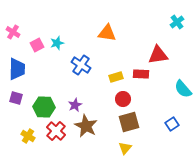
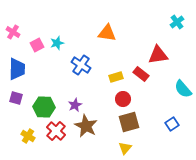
red rectangle: rotated 35 degrees clockwise
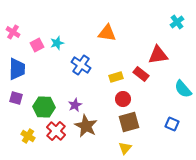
blue square: rotated 32 degrees counterclockwise
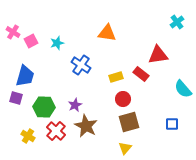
pink square: moved 6 px left, 4 px up
blue trapezoid: moved 8 px right, 7 px down; rotated 15 degrees clockwise
blue square: rotated 24 degrees counterclockwise
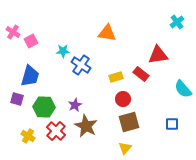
cyan star: moved 6 px right, 8 px down; rotated 16 degrees clockwise
blue trapezoid: moved 5 px right
purple square: moved 1 px right, 1 px down
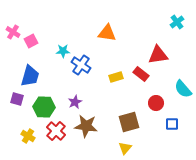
red circle: moved 33 px right, 4 px down
purple star: moved 3 px up
brown star: rotated 20 degrees counterclockwise
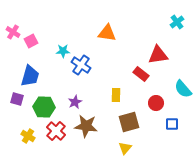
yellow rectangle: moved 18 px down; rotated 72 degrees counterclockwise
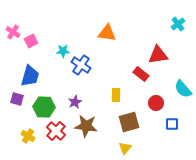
cyan cross: moved 1 px right, 2 px down
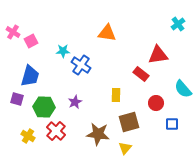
brown star: moved 12 px right, 8 px down
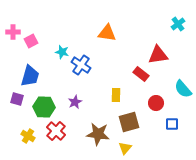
pink cross: rotated 32 degrees counterclockwise
cyan star: moved 1 px left, 1 px down; rotated 16 degrees clockwise
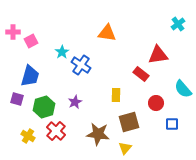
cyan star: rotated 24 degrees clockwise
green hexagon: rotated 20 degrees counterclockwise
